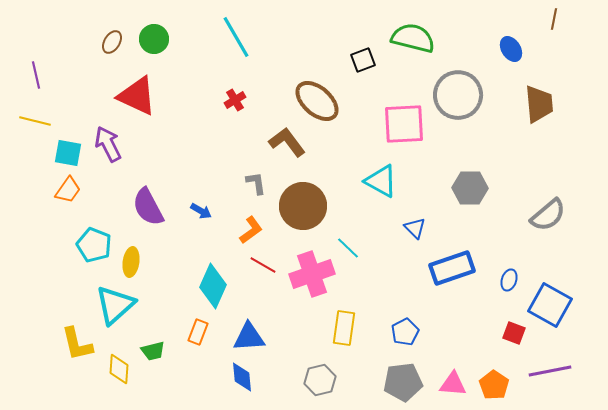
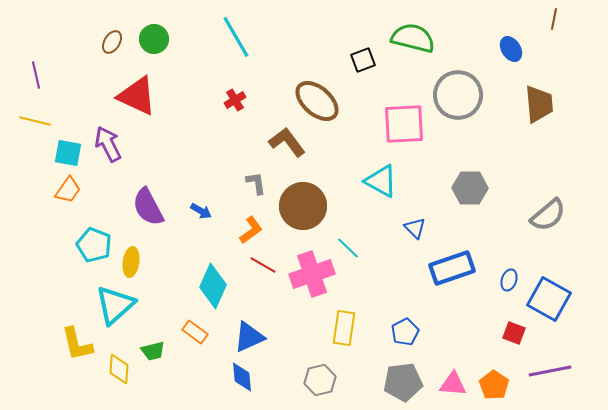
blue square at (550, 305): moved 1 px left, 6 px up
orange rectangle at (198, 332): moved 3 px left; rotated 75 degrees counterclockwise
blue triangle at (249, 337): rotated 20 degrees counterclockwise
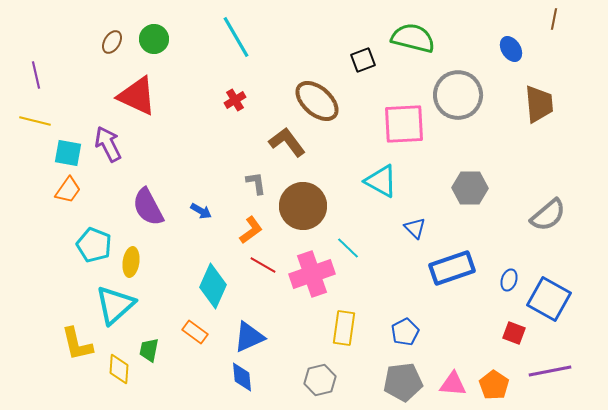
green trapezoid at (153, 351): moved 4 px left, 1 px up; rotated 115 degrees clockwise
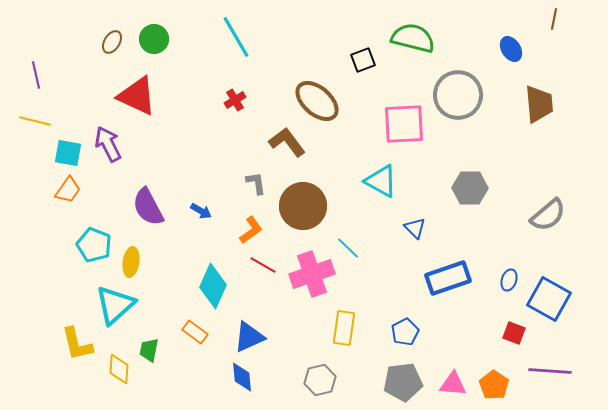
blue rectangle at (452, 268): moved 4 px left, 10 px down
purple line at (550, 371): rotated 15 degrees clockwise
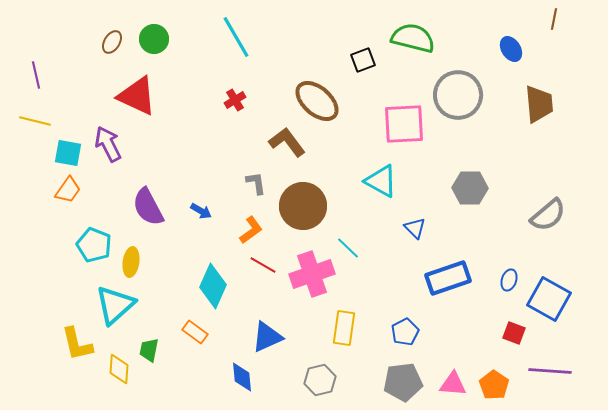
blue triangle at (249, 337): moved 18 px right
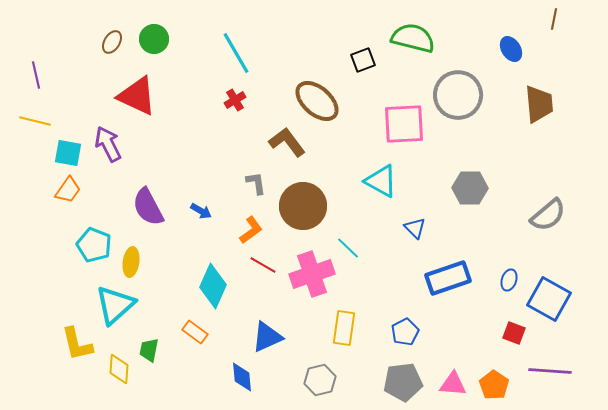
cyan line at (236, 37): moved 16 px down
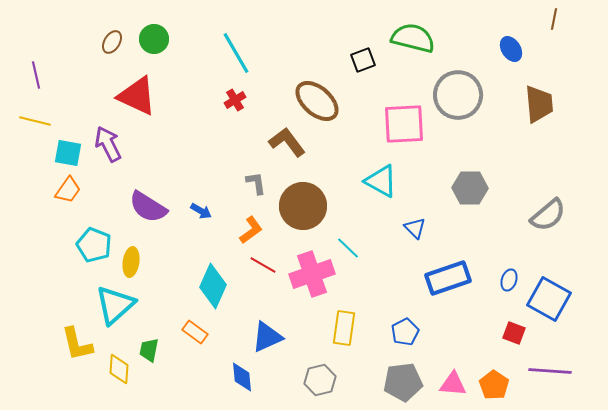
purple semicircle at (148, 207): rotated 30 degrees counterclockwise
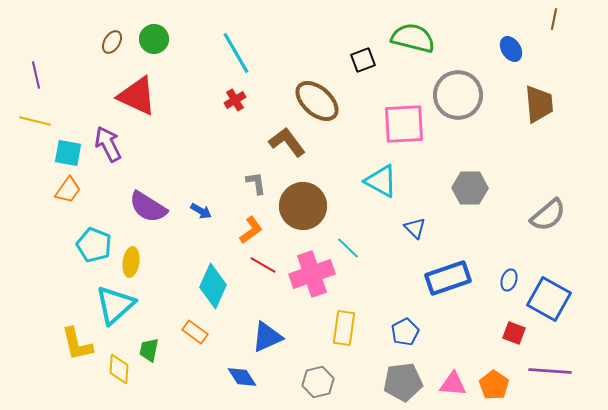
blue diamond at (242, 377): rotated 28 degrees counterclockwise
gray hexagon at (320, 380): moved 2 px left, 2 px down
